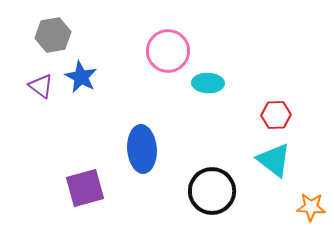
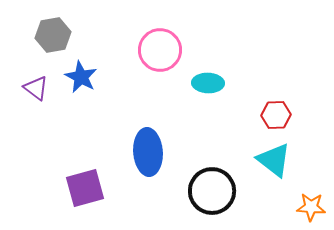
pink circle: moved 8 px left, 1 px up
purple triangle: moved 5 px left, 2 px down
blue ellipse: moved 6 px right, 3 px down
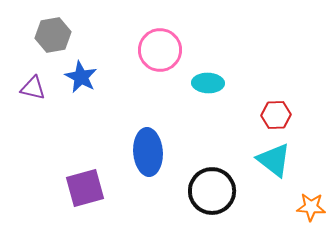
purple triangle: moved 3 px left; rotated 24 degrees counterclockwise
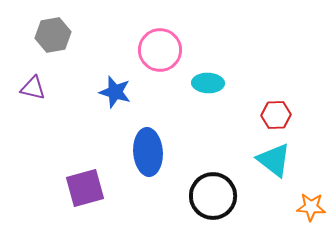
blue star: moved 34 px right, 15 px down; rotated 12 degrees counterclockwise
black circle: moved 1 px right, 5 px down
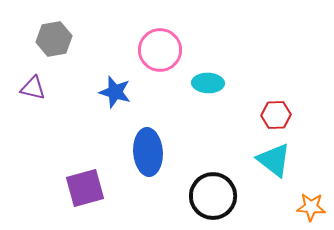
gray hexagon: moved 1 px right, 4 px down
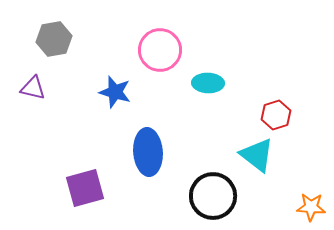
red hexagon: rotated 16 degrees counterclockwise
cyan triangle: moved 17 px left, 5 px up
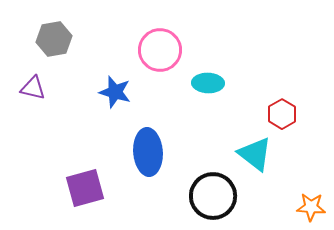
red hexagon: moved 6 px right, 1 px up; rotated 12 degrees counterclockwise
cyan triangle: moved 2 px left, 1 px up
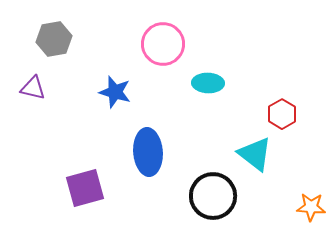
pink circle: moved 3 px right, 6 px up
